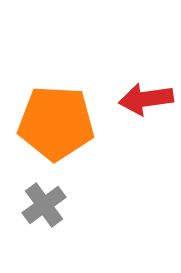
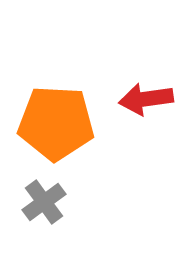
gray cross: moved 3 px up
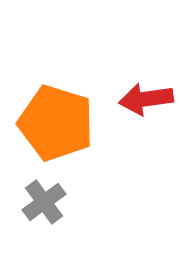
orange pentagon: rotated 14 degrees clockwise
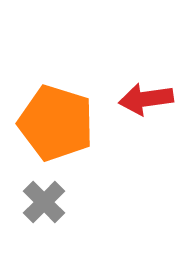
gray cross: rotated 9 degrees counterclockwise
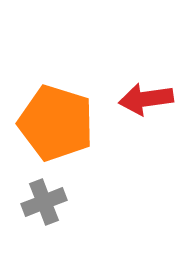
gray cross: rotated 24 degrees clockwise
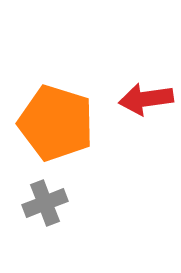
gray cross: moved 1 px right, 1 px down
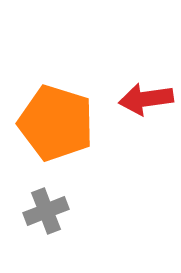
gray cross: moved 1 px right, 8 px down
